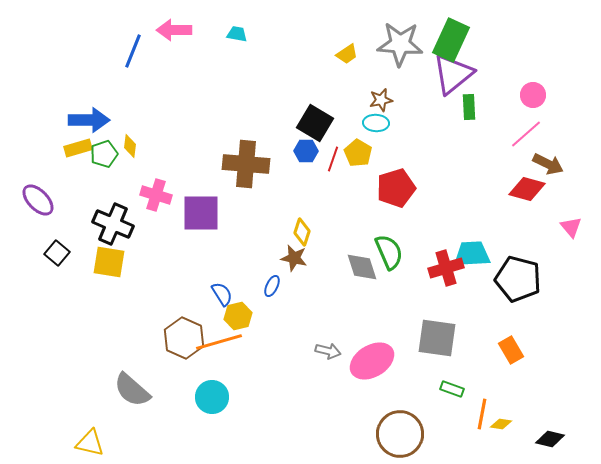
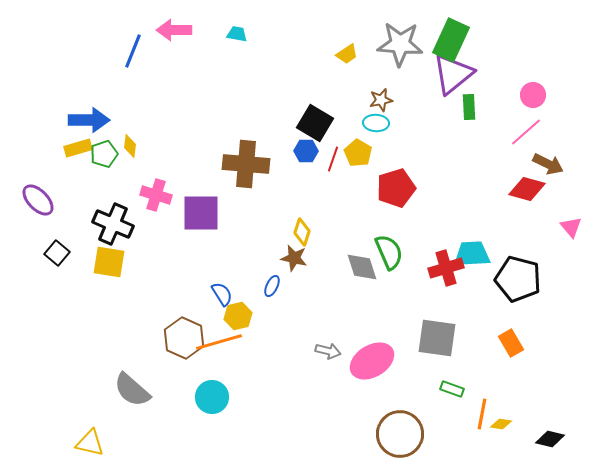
pink line at (526, 134): moved 2 px up
orange rectangle at (511, 350): moved 7 px up
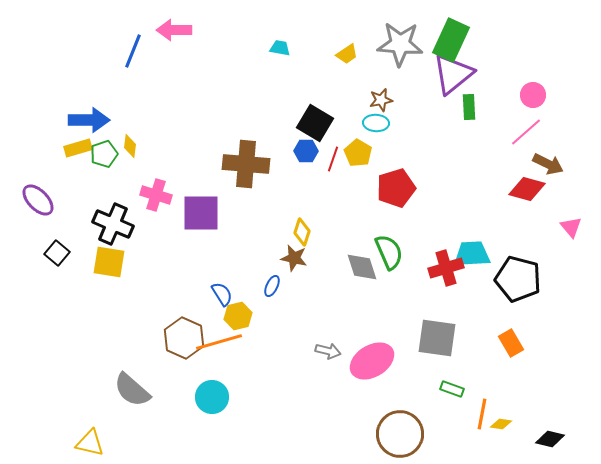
cyan trapezoid at (237, 34): moved 43 px right, 14 px down
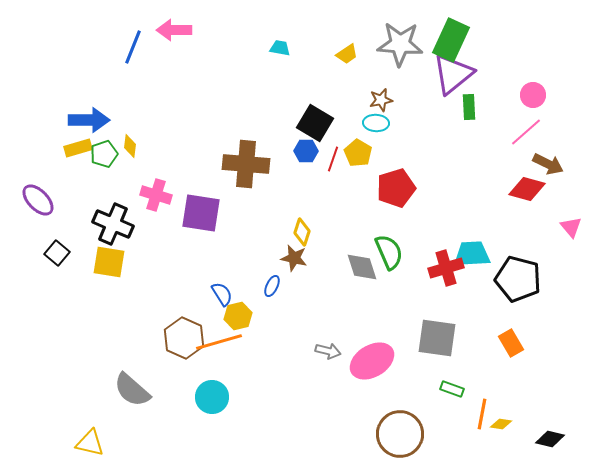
blue line at (133, 51): moved 4 px up
purple square at (201, 213): rotated 9 degrees clockwise
